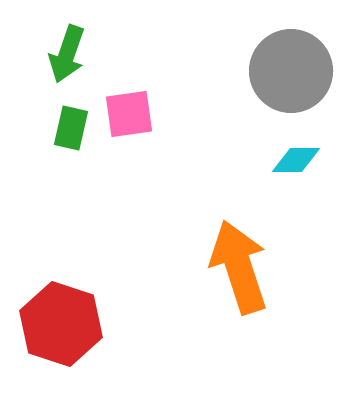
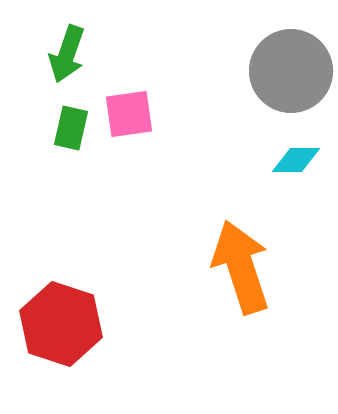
orange arrow: moved 2 px right
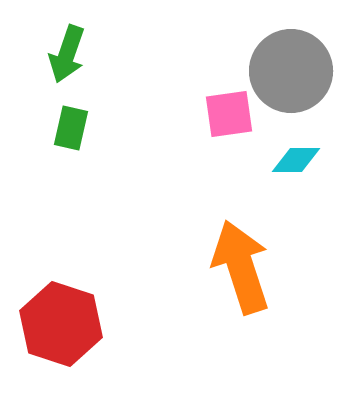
pink square: moved 100 px right
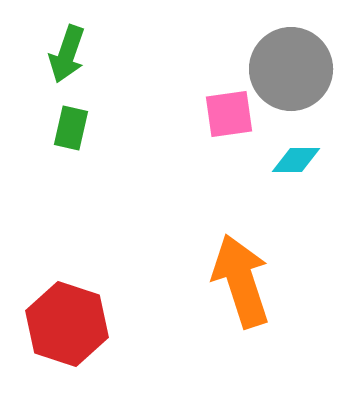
gray circle: moved 2 px up
orange arrow: moved 14 px down
red hexagon: moved 6 px right
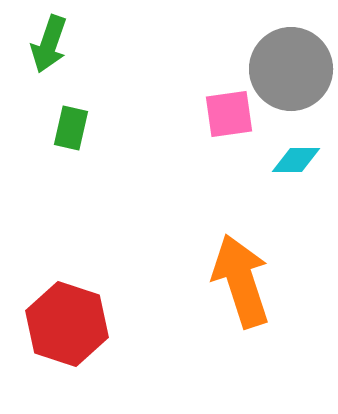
green arrow: moved 18 px left, 10 px up
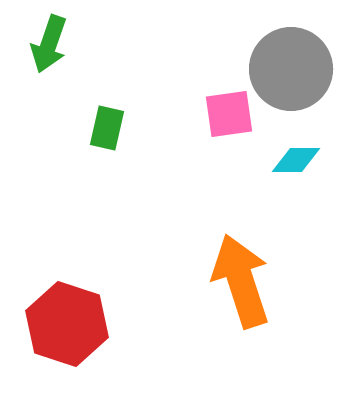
green rectangle: moved 36 px right
